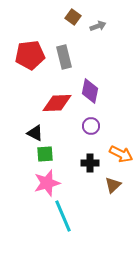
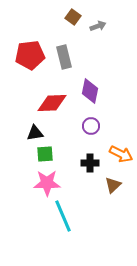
red diamond: moved 5 px left
black triangle: rotated 36 degrees counterclockwise
pink star: rotated 16 degrees clockwise
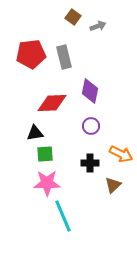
red pentagon: moved 1 px right, 1 px up
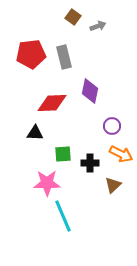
purple circle: moved 21 px right
black triangle: rotated 12 degrees clockwise
green square: moved 18 px right
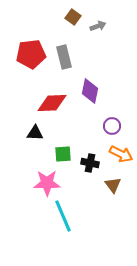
black cross: rotated 12 degrees clockwise
brown triangle: rotated 24 degrees counterclockwise
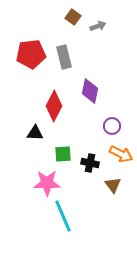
red diamond: moved 2 px right, 3 px down; rotated 60 degrees counterclockwise
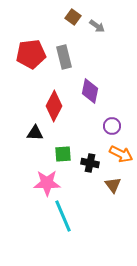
gray arrow: moved 1 px left; rotated 56 degrees clockwise
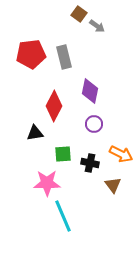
brown square: moved 6 px right, 3 px up
purple circle: moved 18 px left, 2 px up
black triangle: rotated 12 degrees counterclockwise
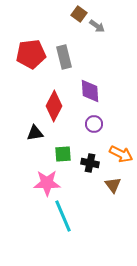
purple diamond: rotated 15 degrees counterclockwise
